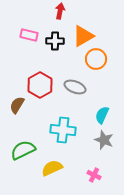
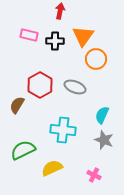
orange triangle: rotated 25 degrees counterclockwise
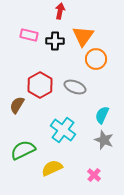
cyan cross: rotated 30 degrees clockwise
pink cross: rotated 16 degrees clockwise
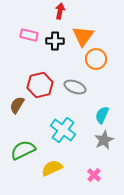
red hexagon: rotated 15 degrees clockwise
gray star: rotated 24 degrees clockwise
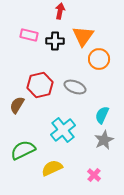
orange circle: moved 3 px right
cyan cross: rotated 15 degrees clockwise
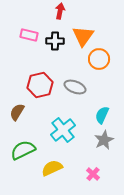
brown semicircle: moved 7 px down
pink cross: moved 1 px left, 1 px up
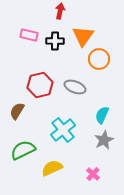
brown semicircle: moved 1 px up
